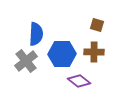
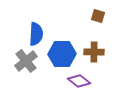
brown square: moved 1 px right, 9 px up
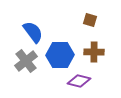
brown square: moved 8 px left, 4 px down
blue semicircle: moved 3 px left, 2 px up; rotated 40 degrees counterclockwise
blue hexagon: moved 2 px left, 1 px down
purple diamond: rotated 25 degrees counterclockwise
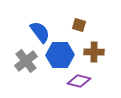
brown square: moved 11 px left, 5 px down
blue semicircle: moved 7 px right
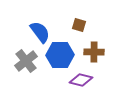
purple diamond: moved 2 px right, 1 px up
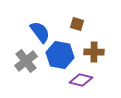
brown square: moved 2 px left, 1 px up
blue hexagon: rotated 12 degrees clockwise
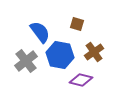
brown cross: rotated 36 degrees counterclockwise
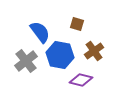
brown cross: moved 1 px up
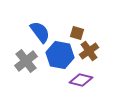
brown square: moved 9 px down
brown cross: moved 5 px left
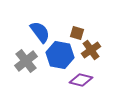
brown cross: moved 2 px right, 1 px up
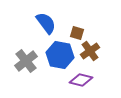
blue semicircle: moved 6 px right, 9 px up
brown cross: moved 1 px left, 1 px down
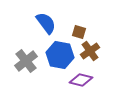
brown square: moved 2 px right, 1 px up
